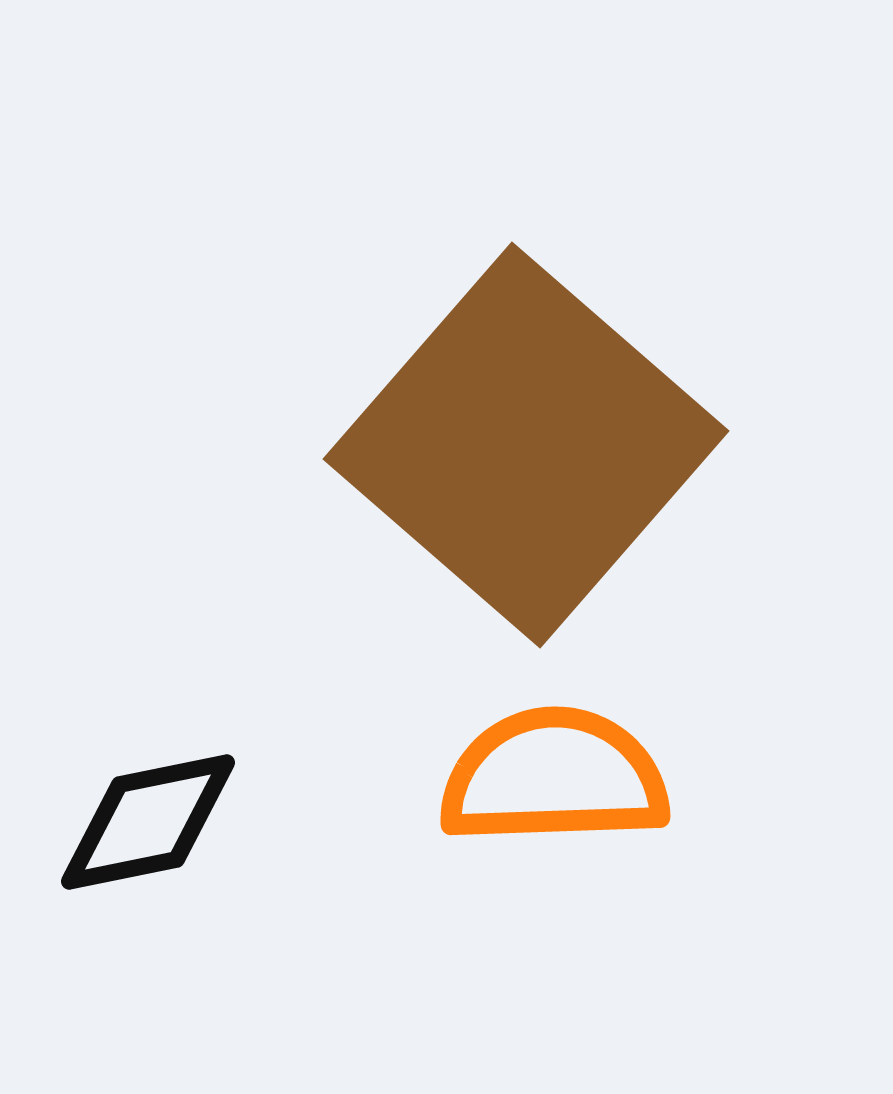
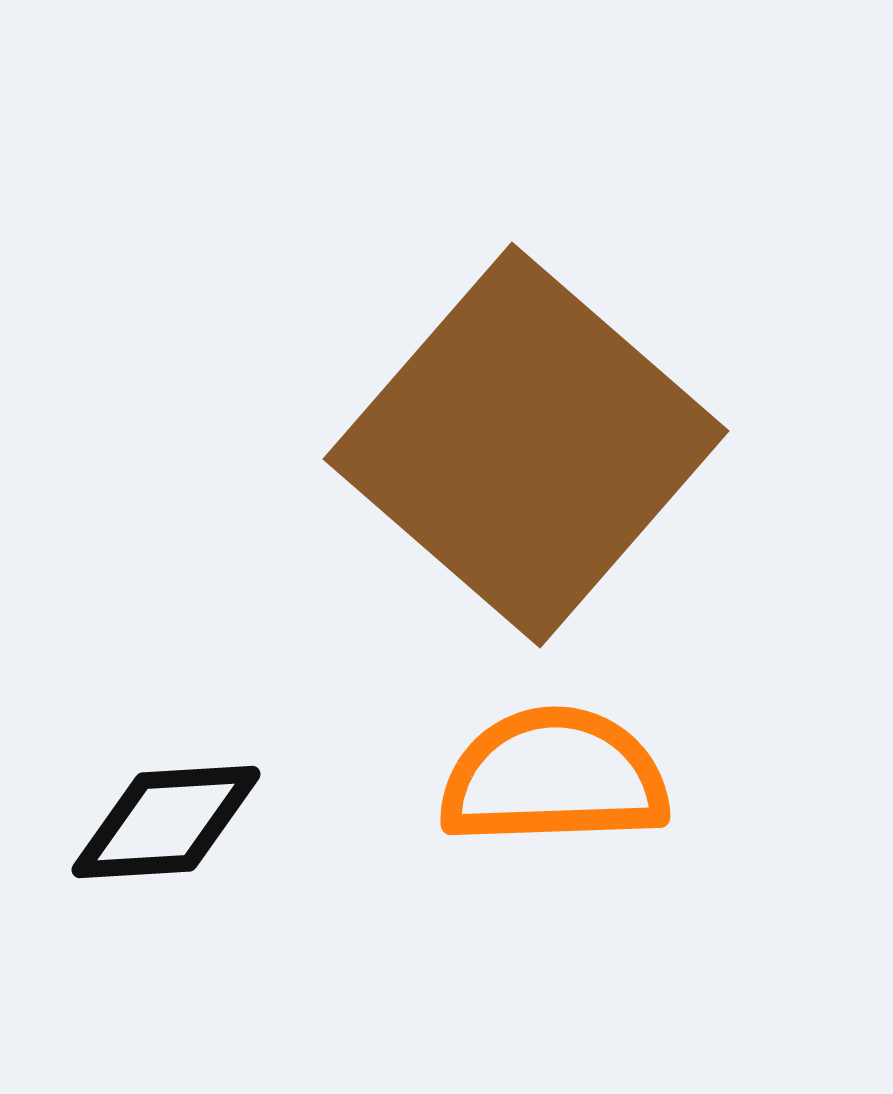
black diamond: moved 18 px right; rotated 8 degrees clockwise
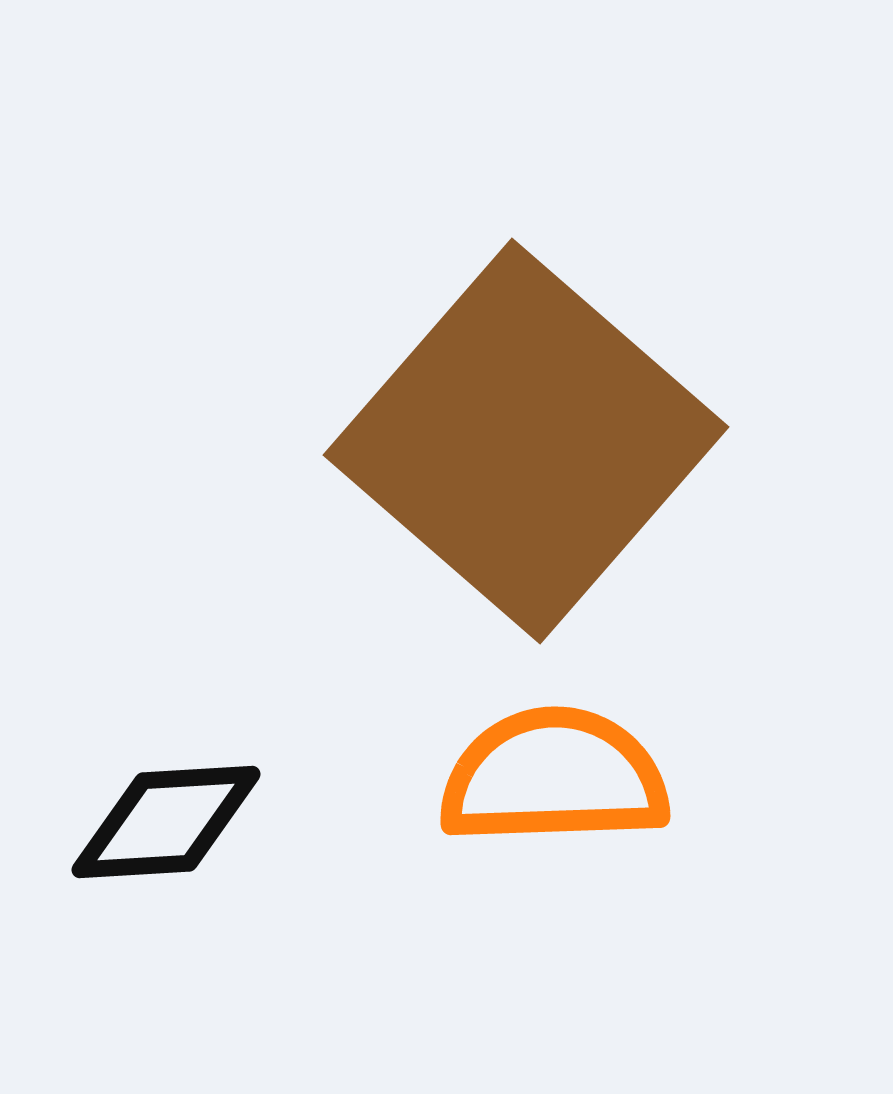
brown square: moved 4 px up
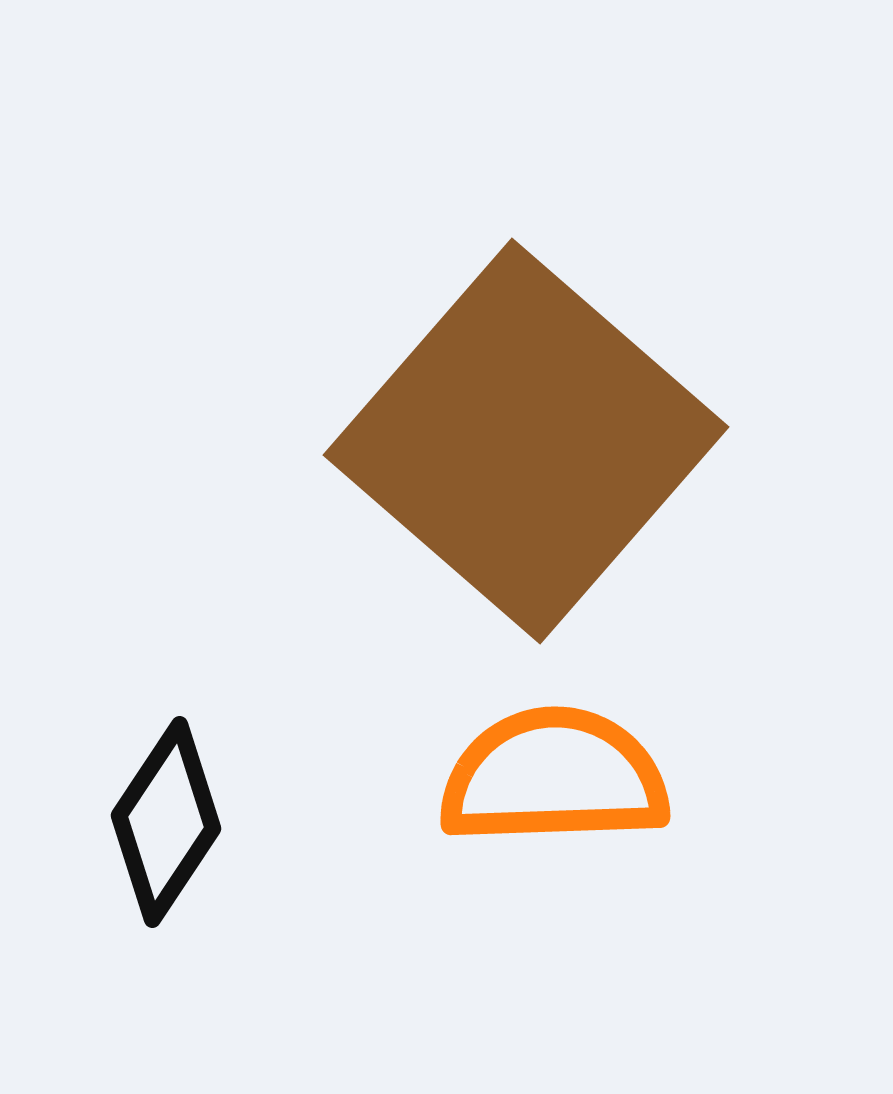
black diamond: rotated 53 degrees counterclockwise
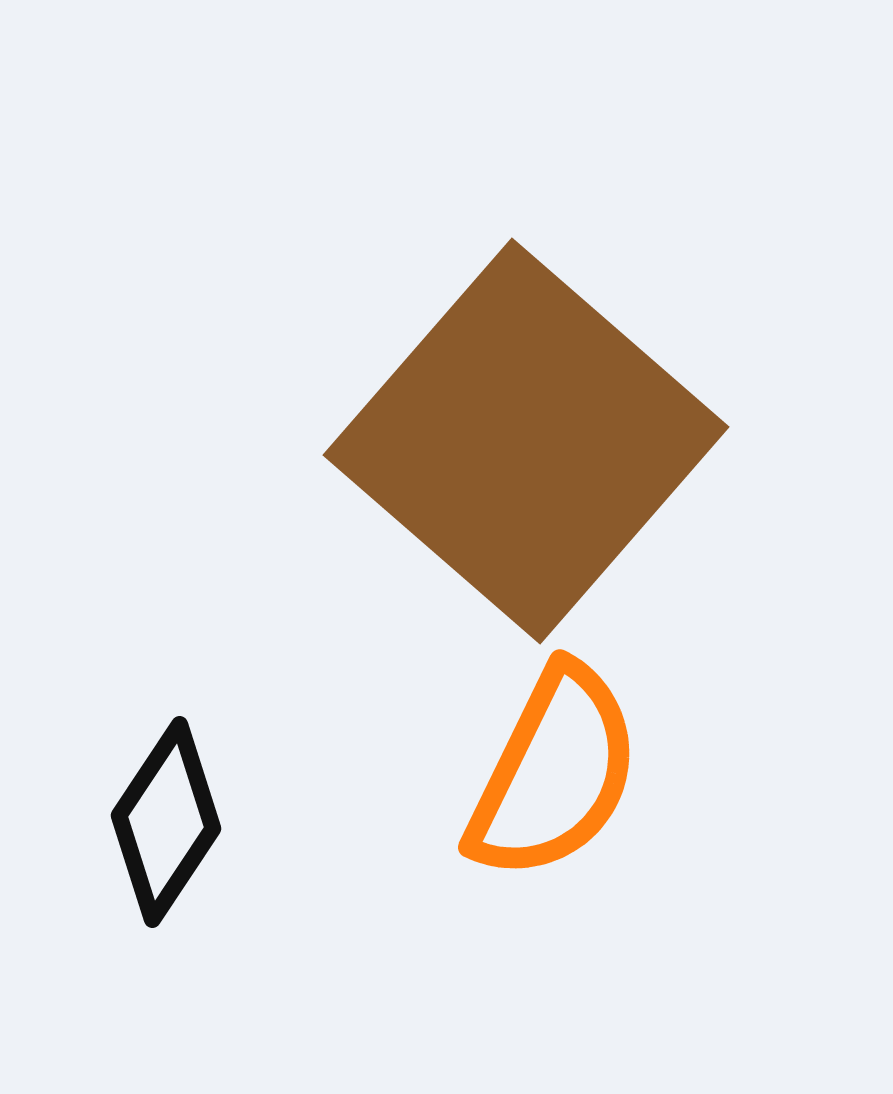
orange semicircle: moved 4 px up; rotated 118 degrees clockwise
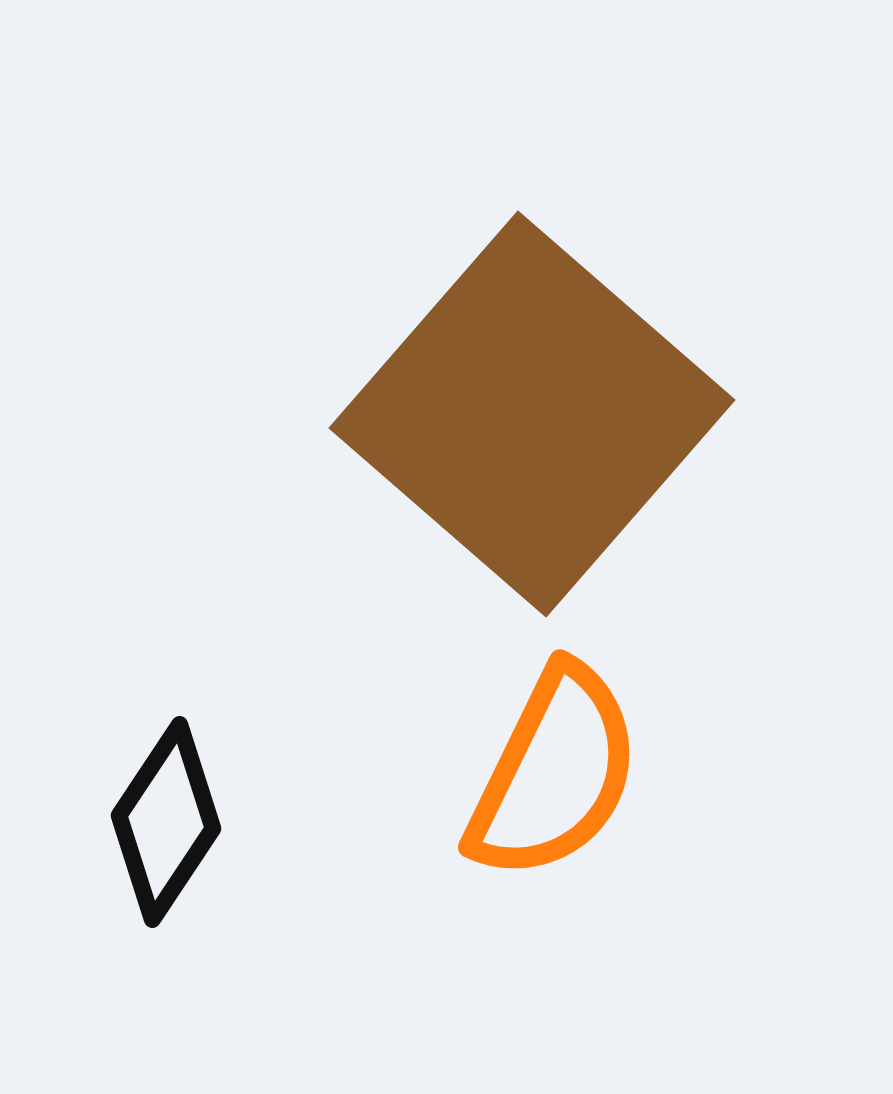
brown square: moved 6 px right, 27 px up
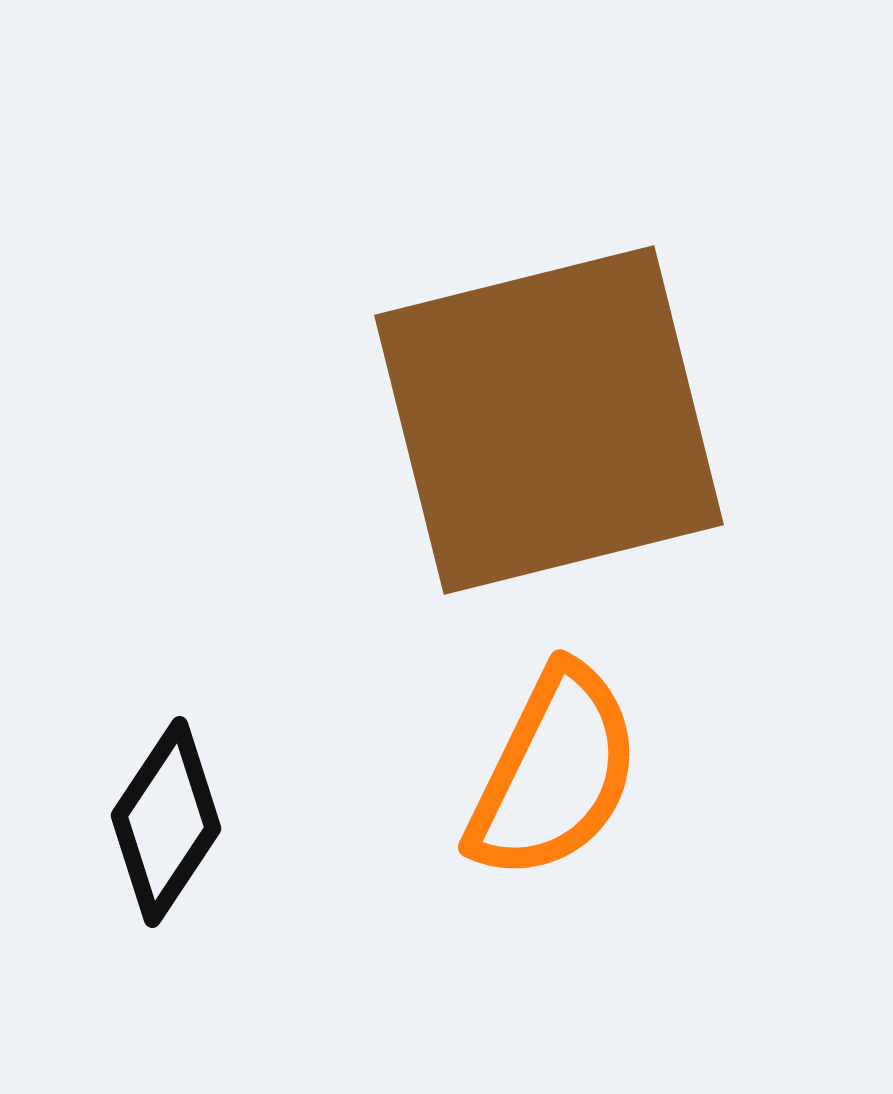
brown square: moved 17 px right, 6 px down; rotated 35 degrees clockwise
